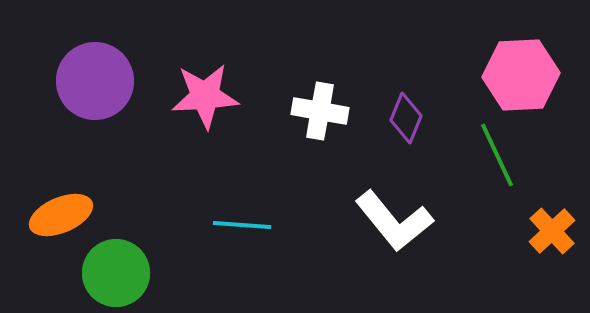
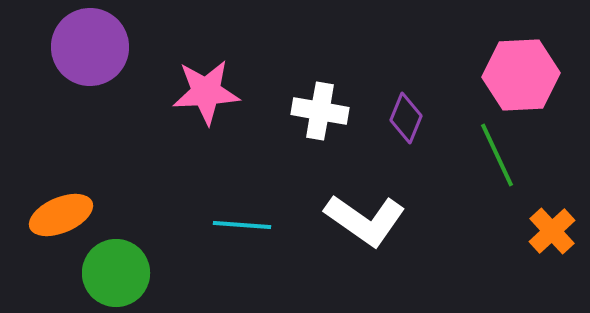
purple circle: moved 5 px left, 34 px up
pink star: moved 1 px right, 4 px up
white L-shape: moved 29 px left, 1 px up; rotated 16 degrees counterclockwise
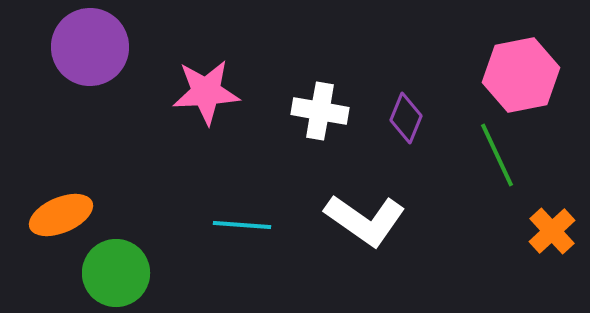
pink hexagon: rotated 8 degrees counterclockwise
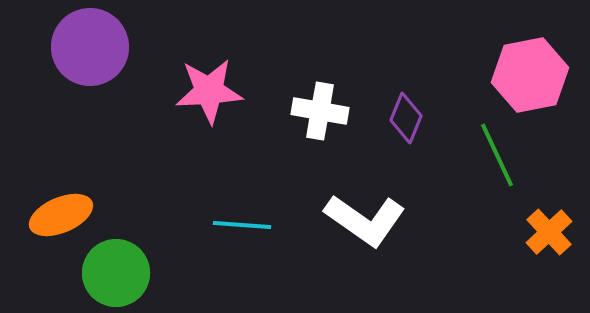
pink hexagon: moved 9 px right
pink star: moved 3 px right, 1 px up
orange cross: moved 3 px left, 1 px down
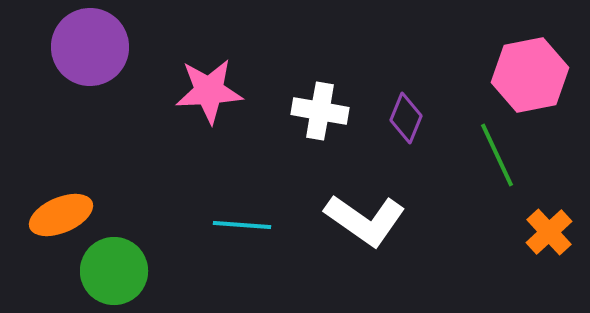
green circle: moved 2 px left, 2 px up
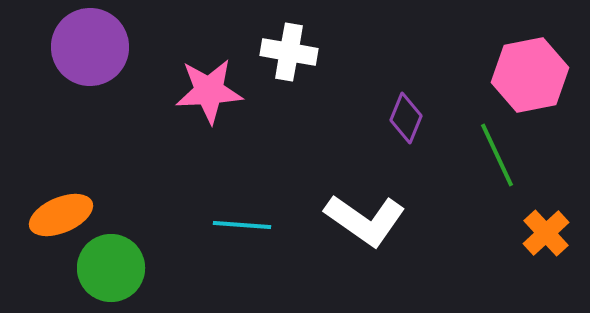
white cross: moved 31 px left, 59 px up
orange cross: moved 3 px left, 1 px down
green circle: moved 3 px left, 3 px up
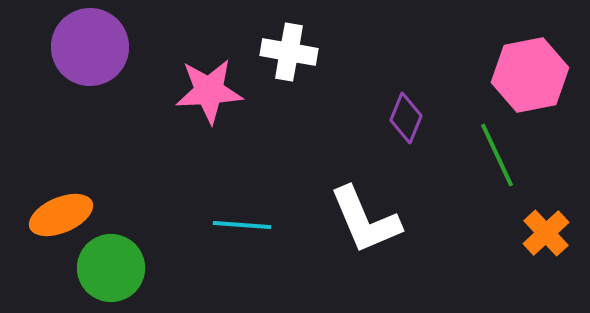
white L-shape: rotated 32 degrees clockwise
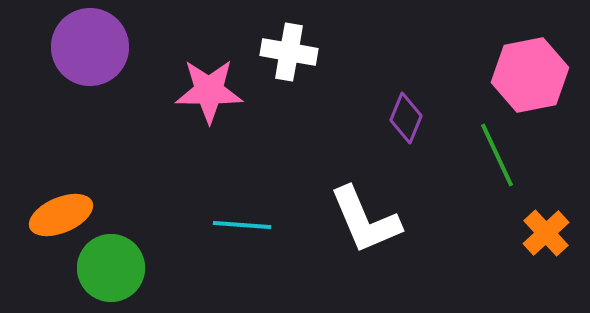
pink star: rotated 4 degrees clockwise
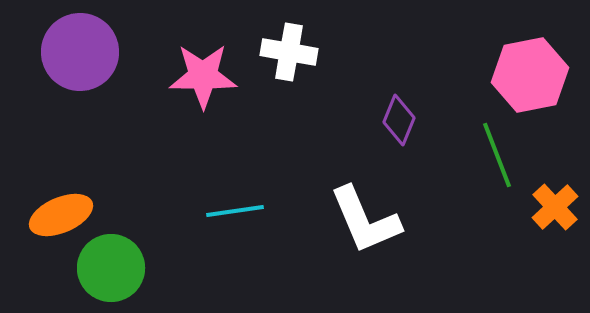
purple circle: moved 10 px left, 5 px down
pink star: moved 6 px left, 15 px up
purple diamond: moved 7 px left, 2 px down
green line: rotated 4 degrees clockwise
cyan line: moved 7 px left, 14 px up; rotated 12 degrees counterclockwise
orange cross: moved 9 px right, 26 px up
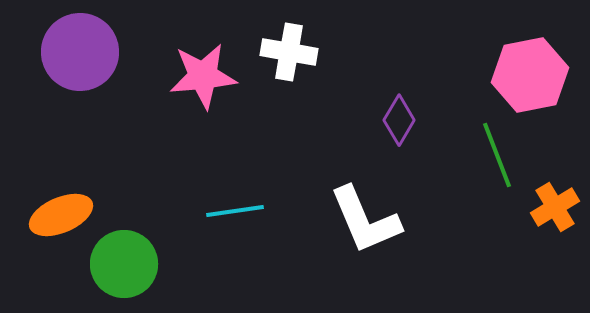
pink star: rotated 6 degrees counterclockwise
purple diamond: rotated 9 degrees clockwise
orange cross: rotated 12 degrees clockwise
green circle: moved 13 px right, 4 px up
